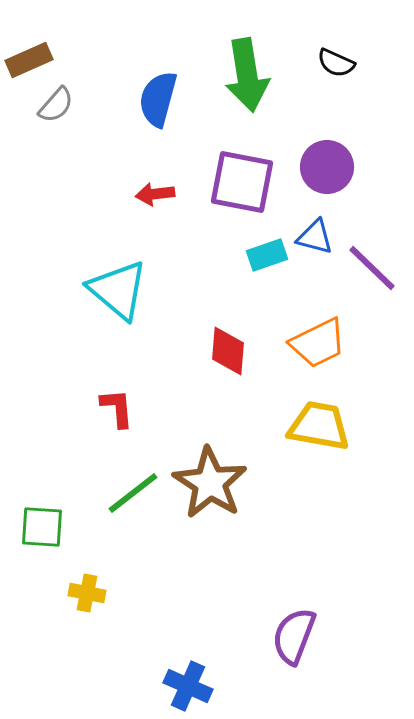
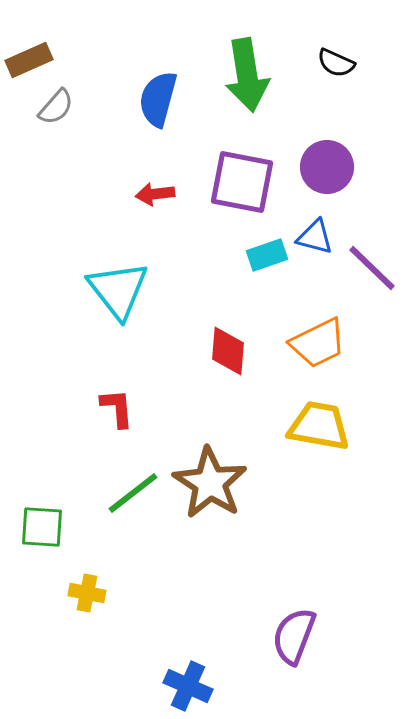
gray semicircle: moved 2 px down
cyan triangle: rotated 12 degrees clockwise
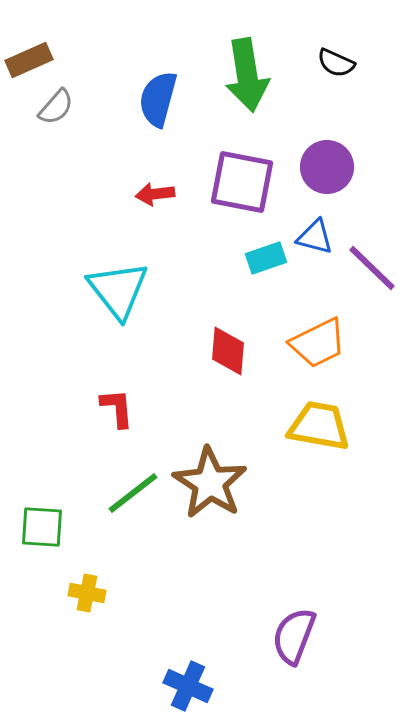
cyan rectangle: moved 1 px left, 3 px down
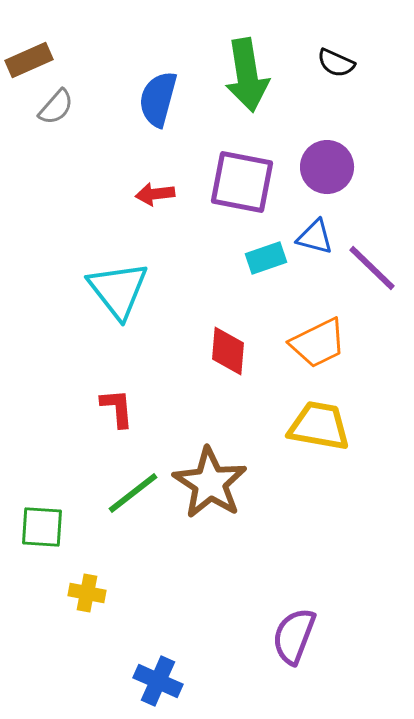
blue cross: moved 30 px left, 5 px up
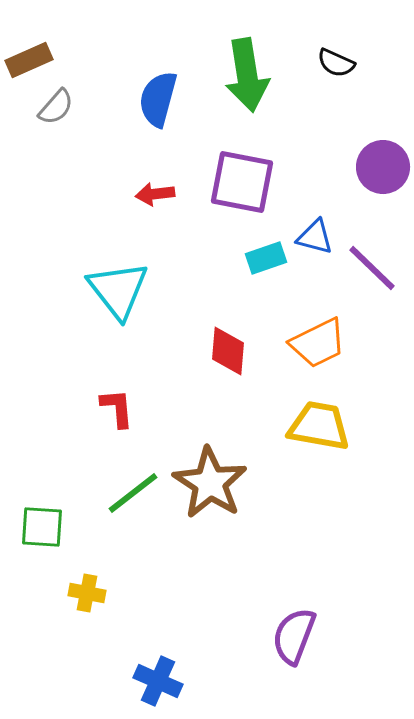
purple circle: moved 56 px right
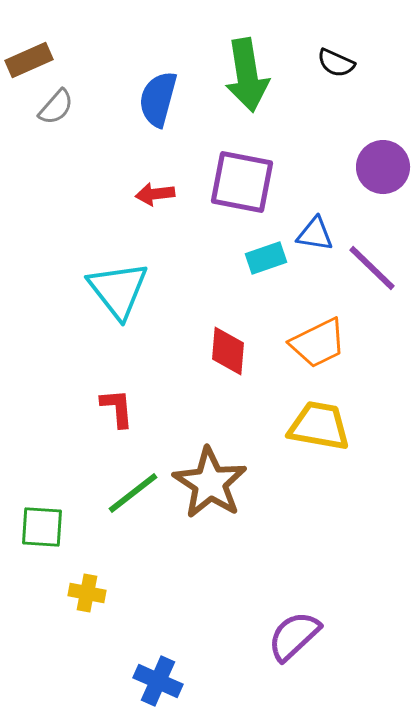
blue triangle: moved 3 px up; rotated 6 degrees counterclockwise
purple semicircle: rotated 26 degrees clockwise
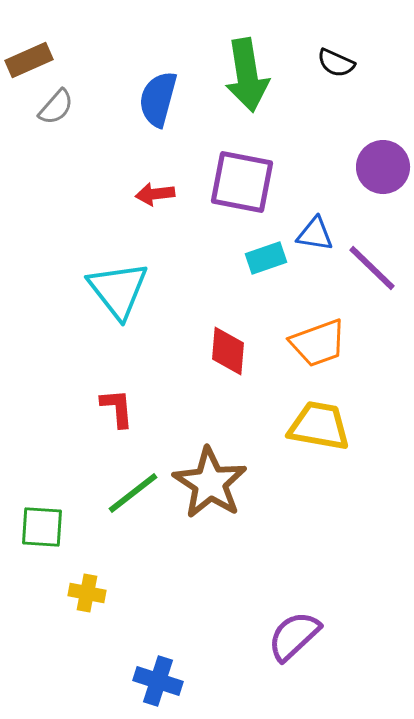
orange trapezoid: rotated 6 degrees clockwise
blue cross: rotated 6 degrees counterclockwise
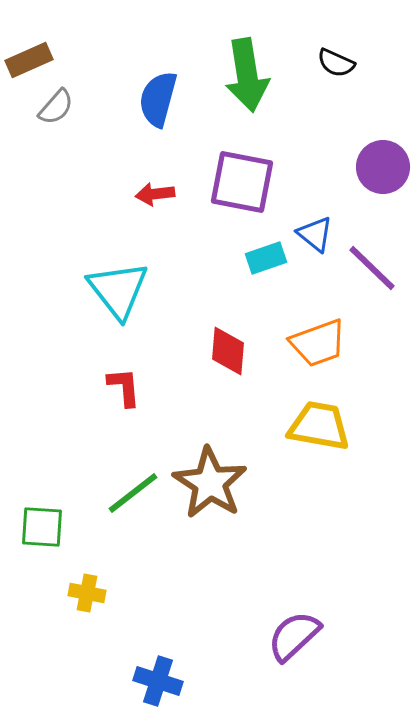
blue triangle: rotated 30 degrees clockwise
red L-shape: moved 7 px right, 21 px up
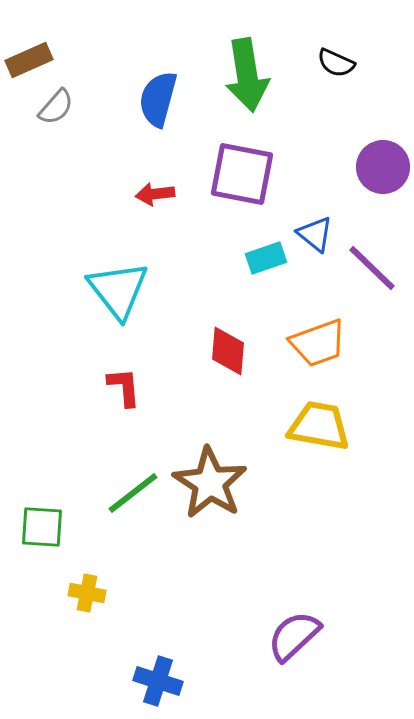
purple square: moved 8 px up
